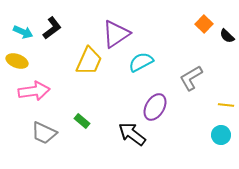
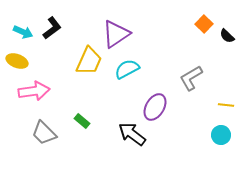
cyan semicircle: moved 14 px left, 7 px down
gray trapezoid: rotated 20 degrees clockwise
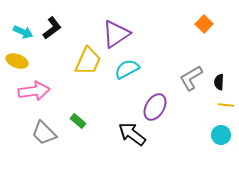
black semicircle: moved 8 px left, 46 px down; rotated 49 degrees clockwise
yellow trapezoid: moved 1 px left
green rectangle: moved 4 px left
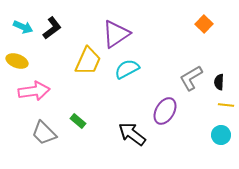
cyan arrow: moved 5 px up
purple ellipse: moved 10 px right, 4 px down
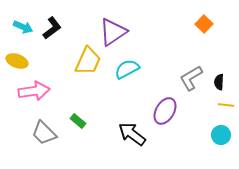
purple triangle: moved 3 px left, 2 px up
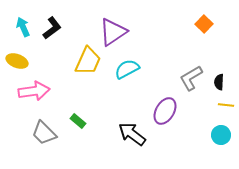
cyan arrow: rotated 138 degrees counterclockwise
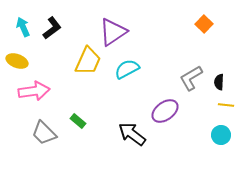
purple ellipse: rotated 24 degrees clockwise
